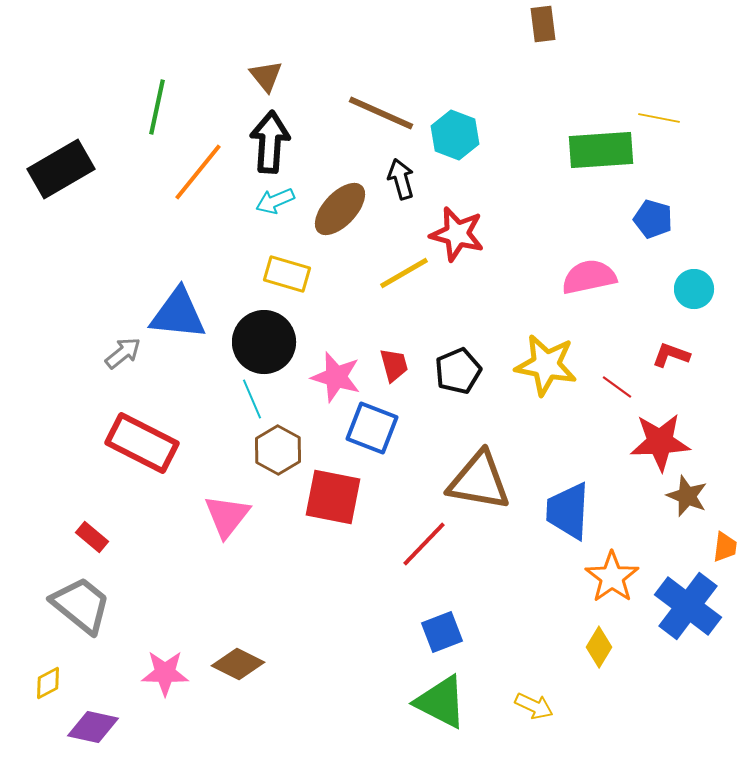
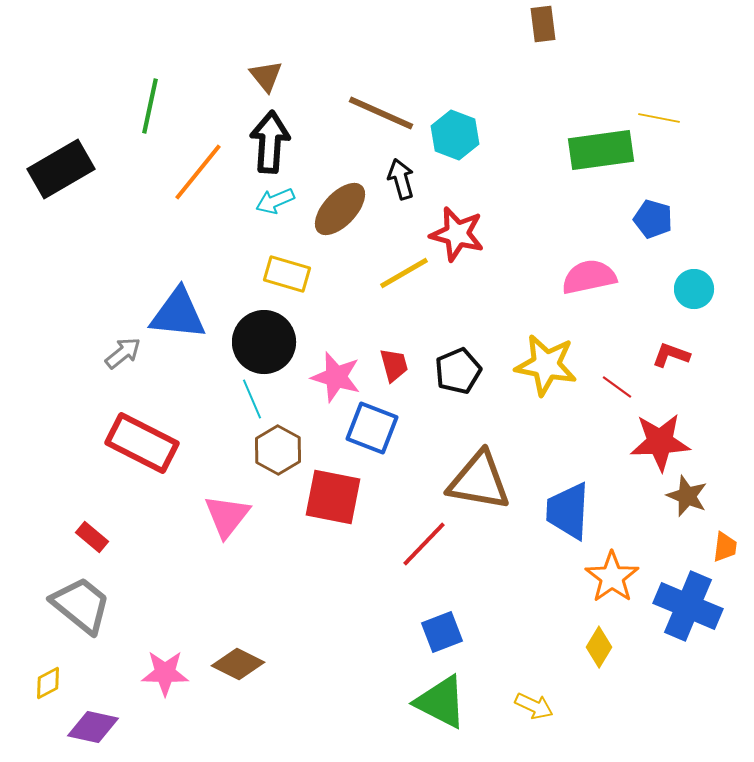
green line at (157, 107): moved 7 px left, 1 px up
green rectangle at (601, 150): rotated 4 degrees counterclockwise
blue cross at (688, 606): rotated 14 degrees counterclockwise
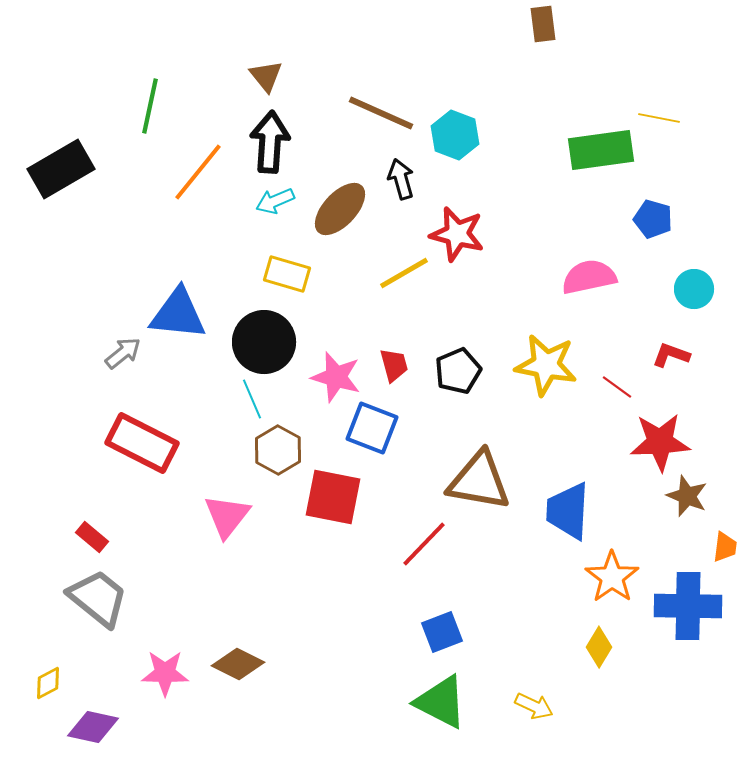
gray trapezoid at (81, 605): moved 17 px right, 7 px up
blue cross at (688, 606): rotated 22 degrees counterclockwise
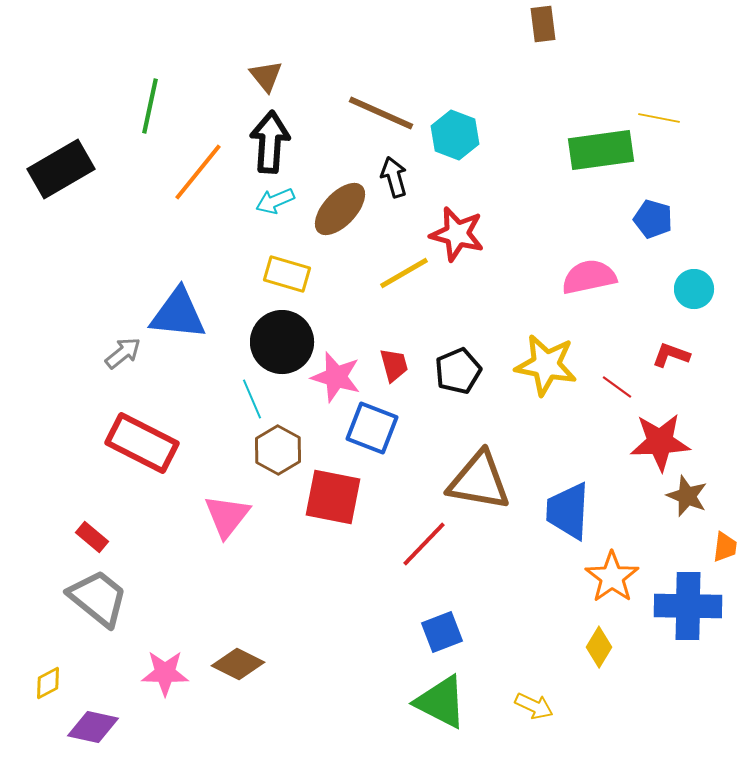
black arrow at (401, 179): moved 7 px left, 2 px up
black circle at (264, 342): moved 18 px right
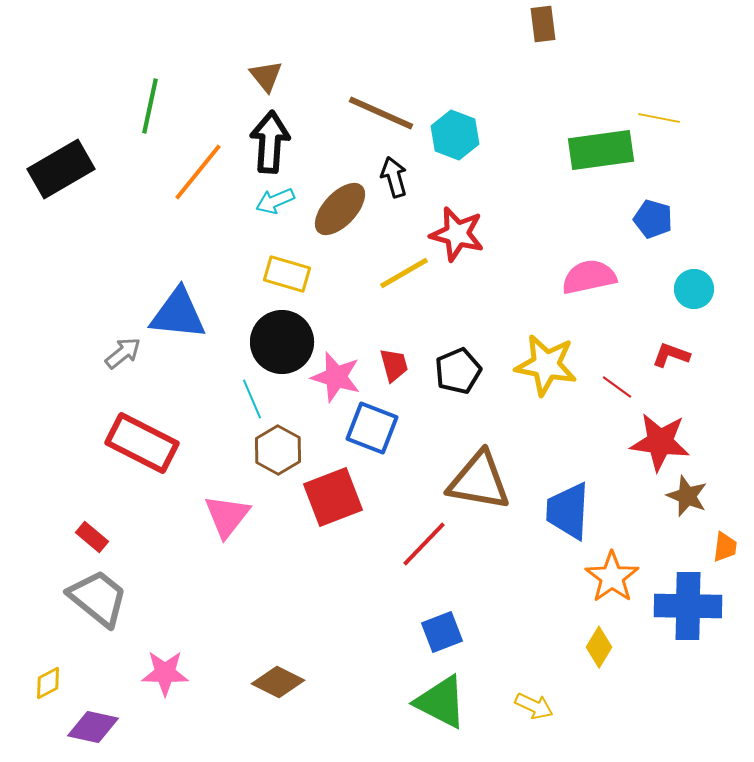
red star at (660, 442): rotated 10 degrees clockwise
red square at (333, 497): rotated 32 degrees counterclockwise
brown diamond at (238, 664): moved 40 px right, 18 px down
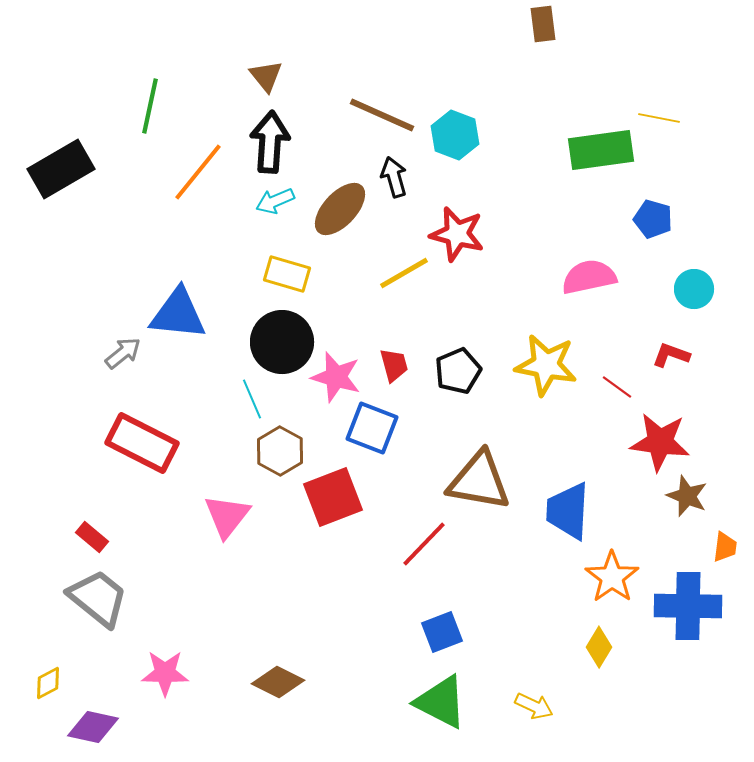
brown line at (381, 113): moved 1 px right, 2 px down
brown hexagon at (278, 450): moved 2 px right, 1 px down
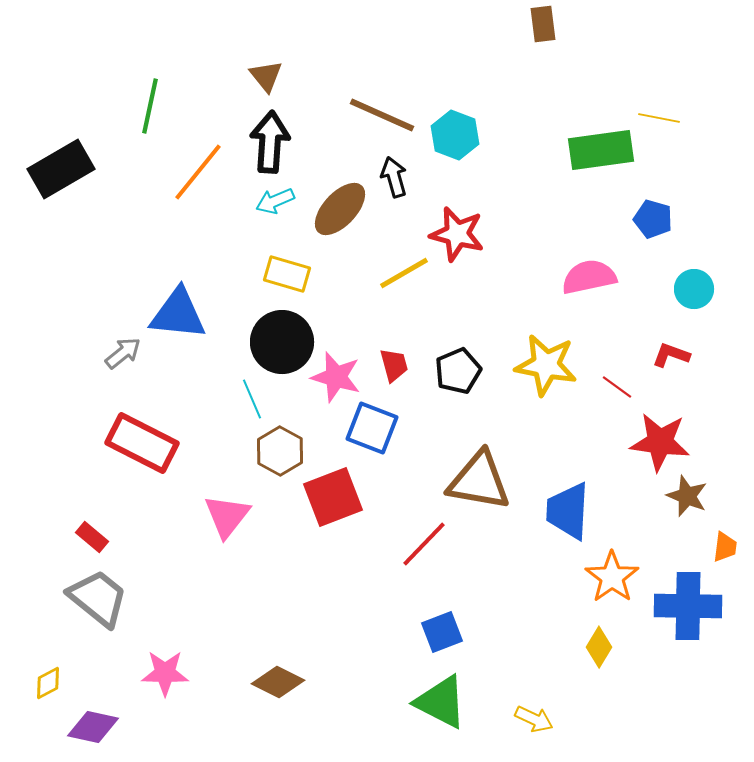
yellow arrow at (534, 706): moved 13 px down
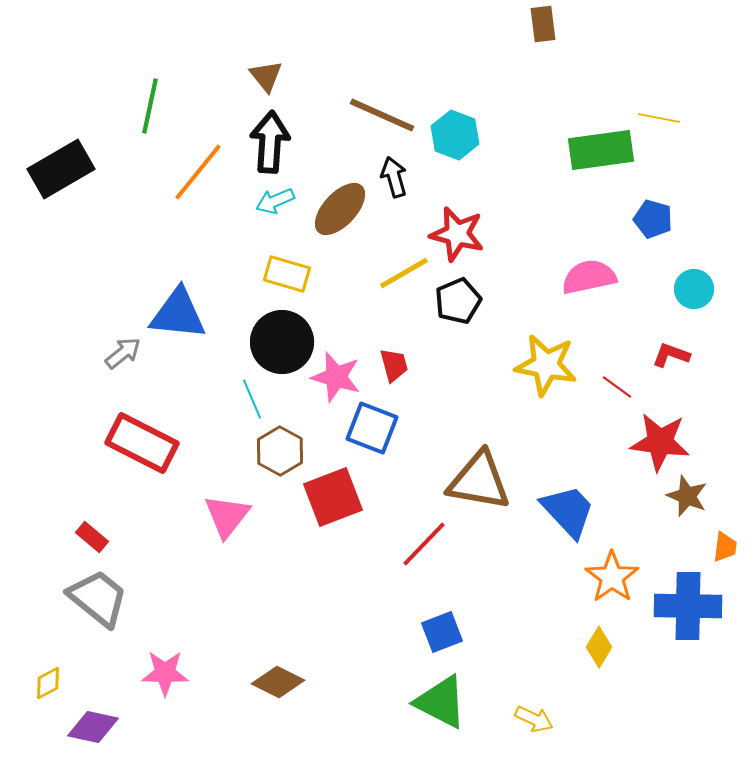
black pentagon at (458, 371): moved 70 px up
blue trapezoid at (568, 511): rotated 134 degrees clockwise
